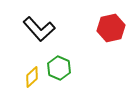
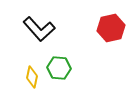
green hexagon: rotated 20 degrees counterclockwise
yellow diamond: rotated 35 degrees counterclockwise
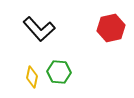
green hexagon: moved 4 px down
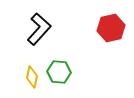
black L-shape: rotated 96 degrees counterclockwise
